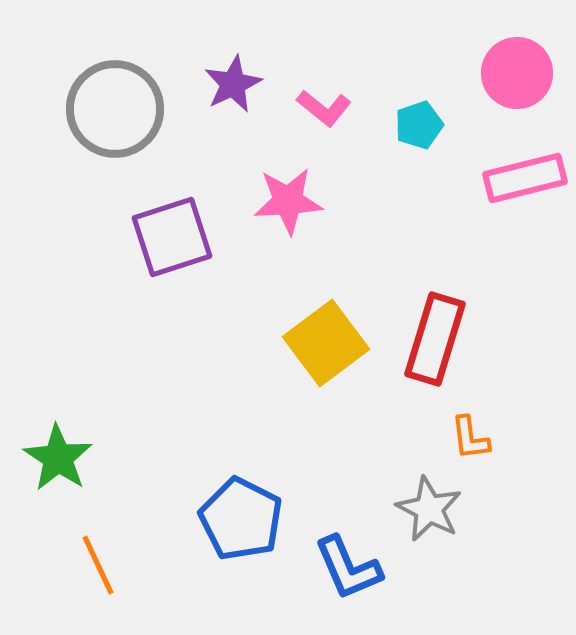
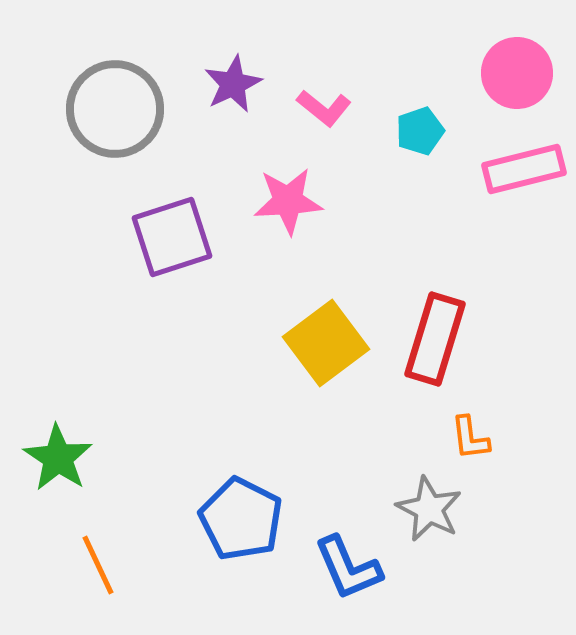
cyan pentagon: moved 1 px right, 6 px down
pink rectangle: moved 1 px left, 9 px up
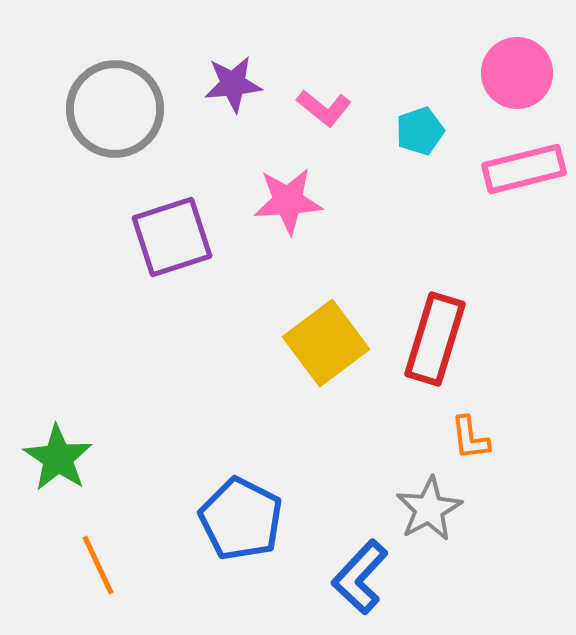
purple star: rotated 20 degrees clockwise
gray star: rotated 16 degrees clockwise
blue L-shape: moved 12 px right, 9 px down; rotated 66 degrees clockwise
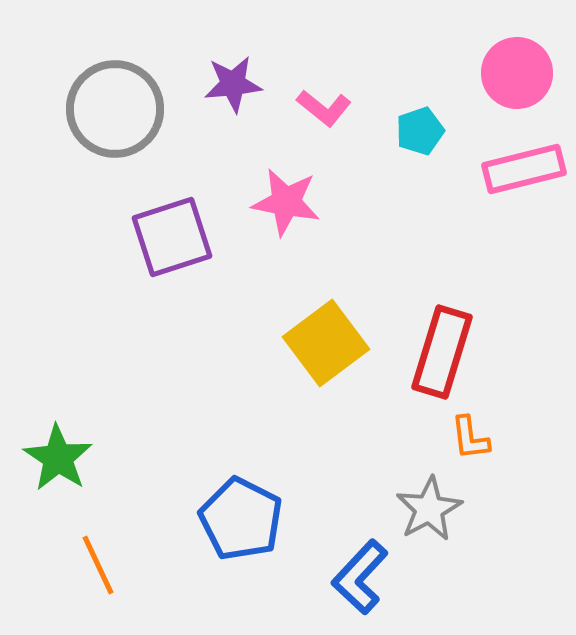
pink star: moved 2 px left, 1 px down; rotated 14 degrees clockwise
red rectangle: moved 7 px right, 13 px down
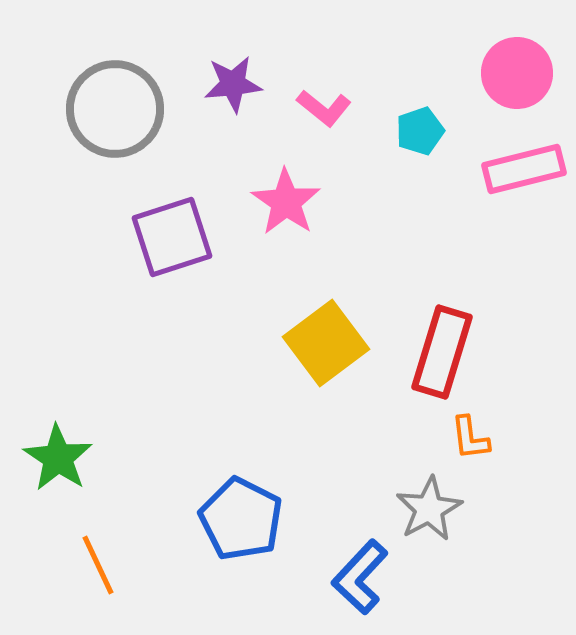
pink star: rotated 24 degrees clockwise
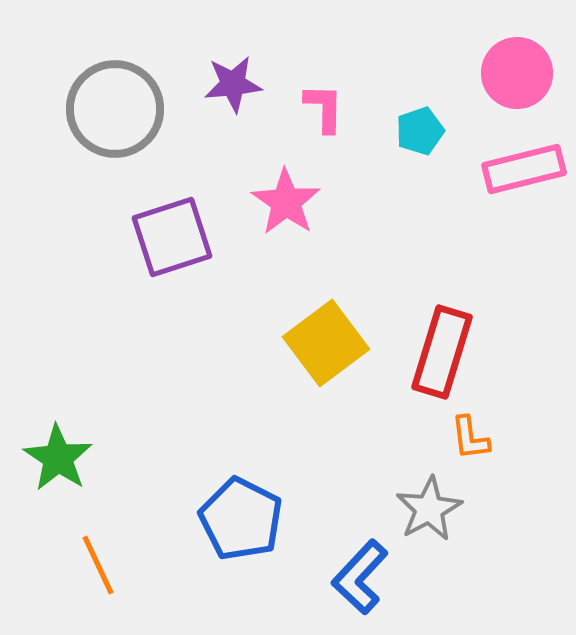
pink L-shape: rotated 128 degrees counterclockwise
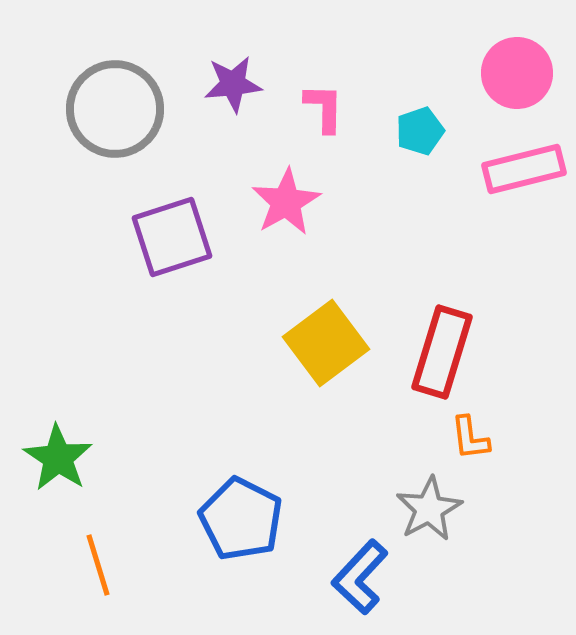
pink star: rotated 8 degrees clockwise
orange line: rotated 8 degrees clockwise
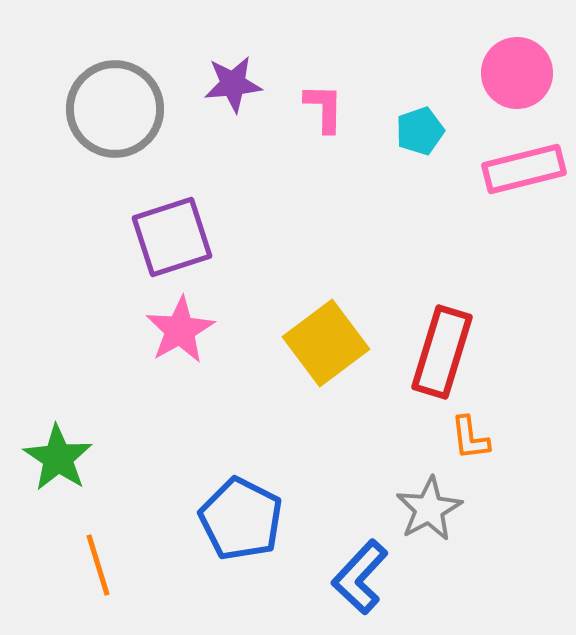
pink star: moved 106 px left, 128 px down
